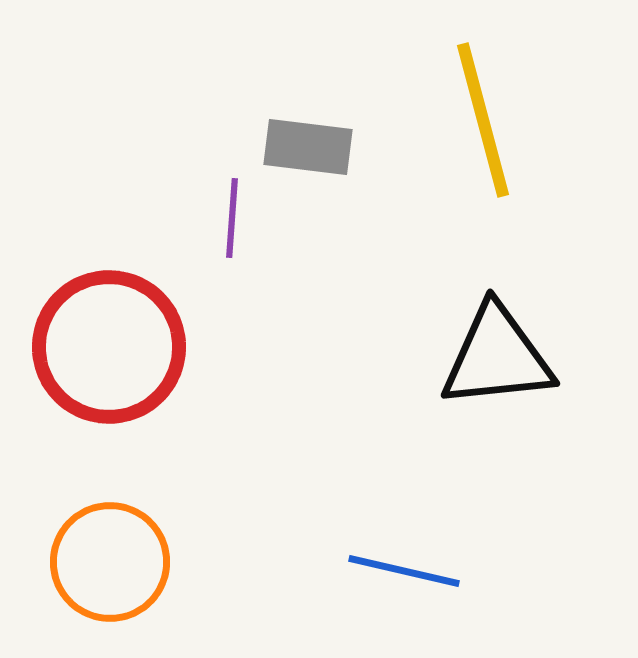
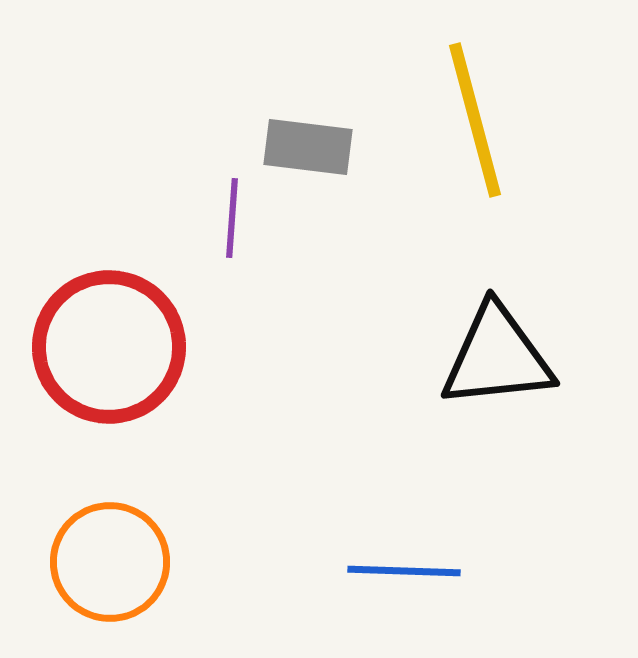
yellow line: moved 8 px left
blue line: rotated 11 degrees counterclockwise
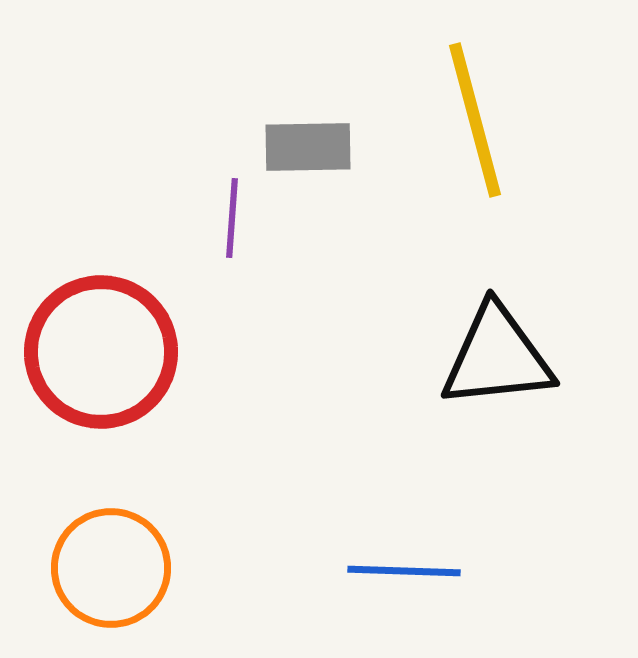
gray rectangle: rotated 8 degrees counterclockwise
red circle: moved 8 px left, 5 px down
orange circle: moved 1 px right, 6 px down
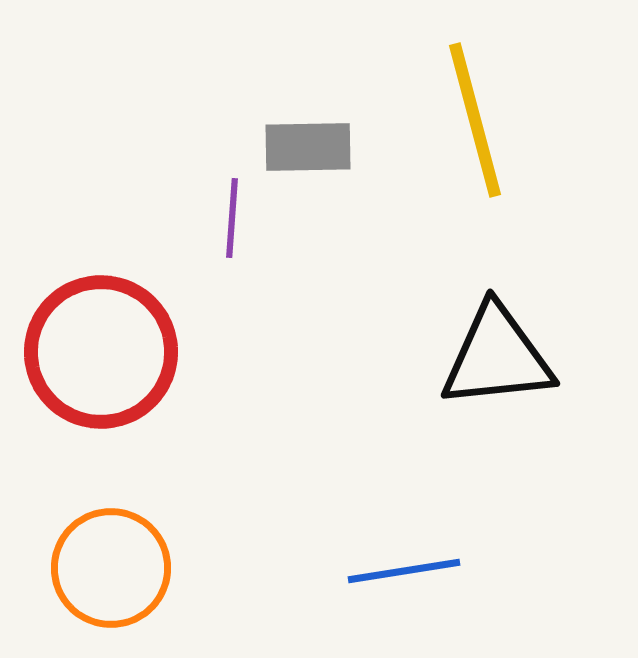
blue line: rotated 11 degrees counterclockwise
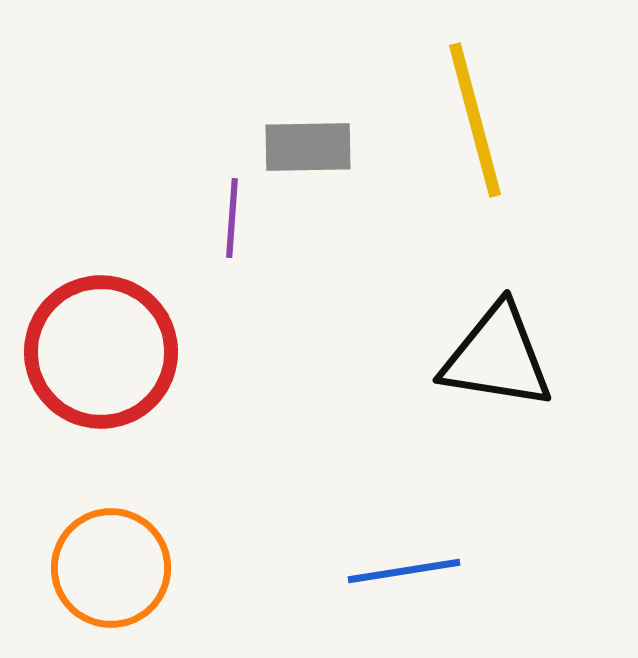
black triangle: rotated 15 degrees clockwise
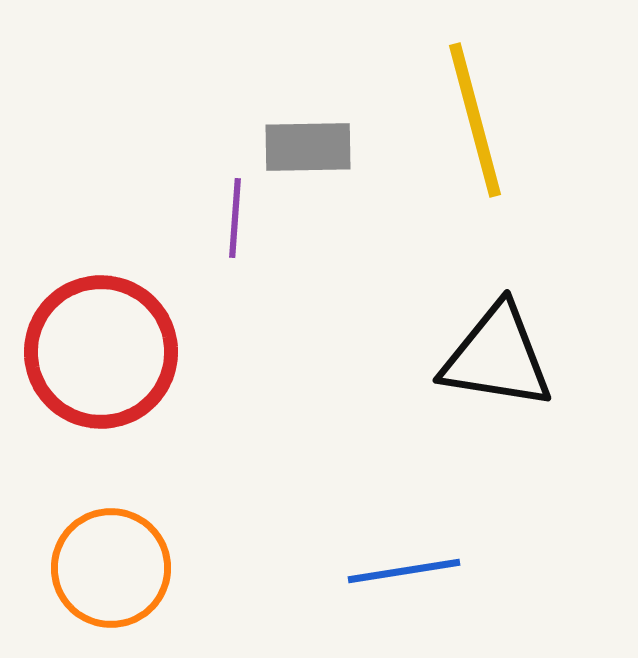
purple line: moved 3 px right
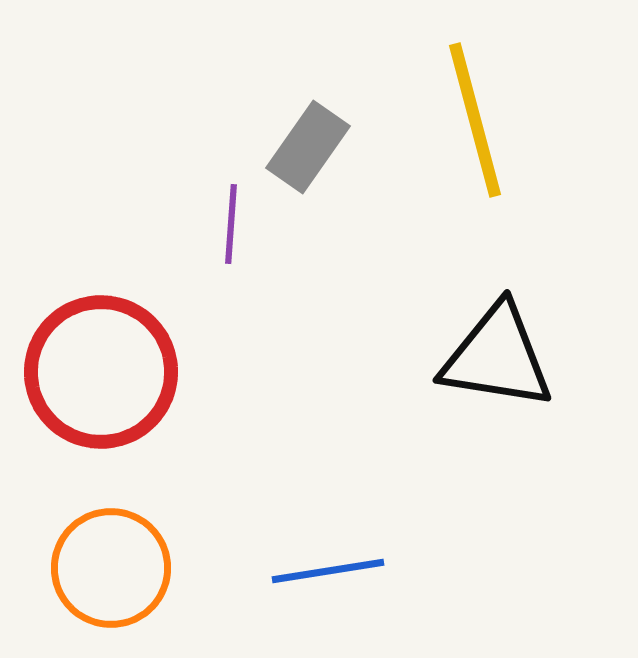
gray rectangle: rotated 54 degrees counterclockwise
purple line: moved 4 px left, 6 px down
red circle: moved 20 px down
blue line: moved 76 px left
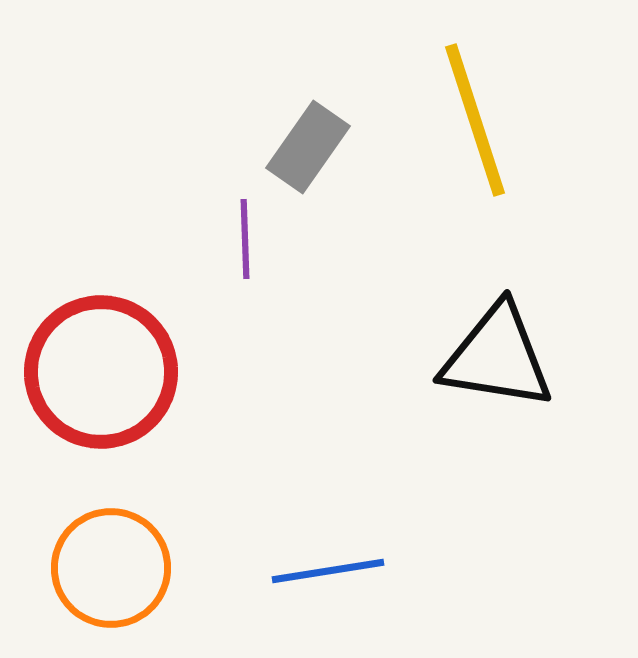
yellow line: rotated 3 degrees counterclockwise
purple line: moved 14 px right, 15 px down; rotated 6 degrees counterclockwise
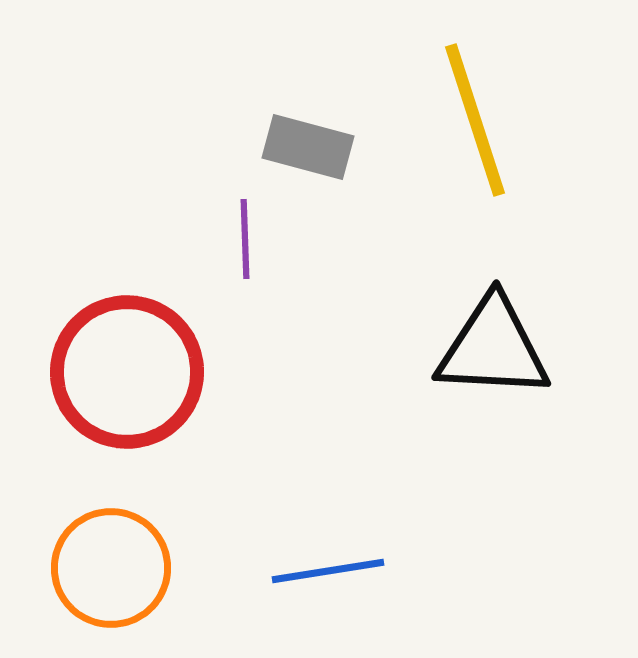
gray rectangle: rotated 70 degrees clockwise
black triangle: moved 4 px left, 9 px up; rotated 6 degrees counterclockwise
red circle: moved 26 px right
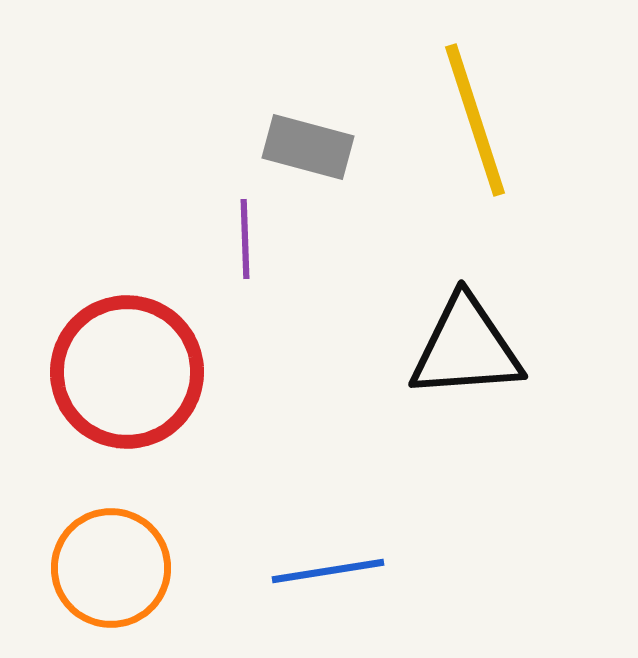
black triangle: moved 27 px left; rotated 7 degrees counterclockwise
